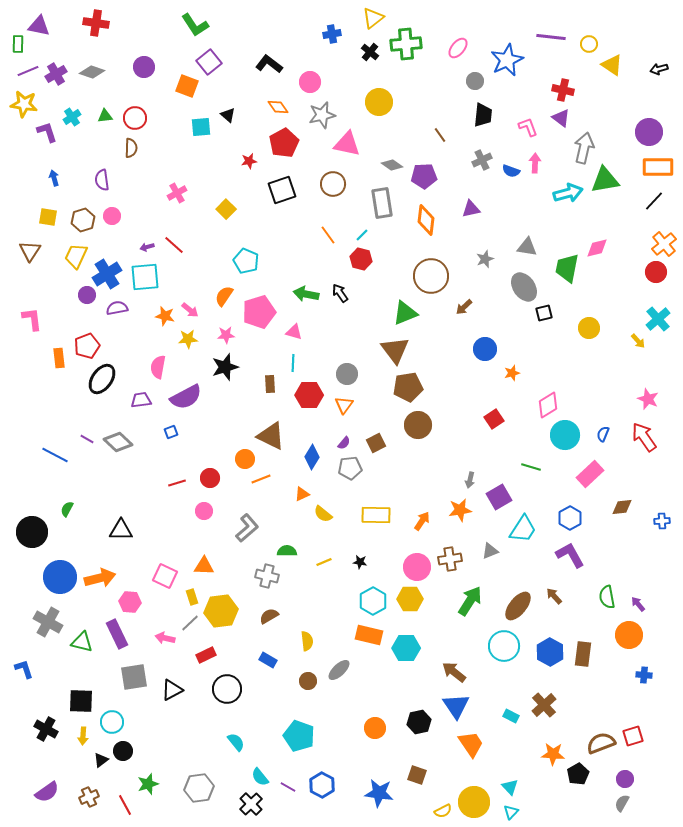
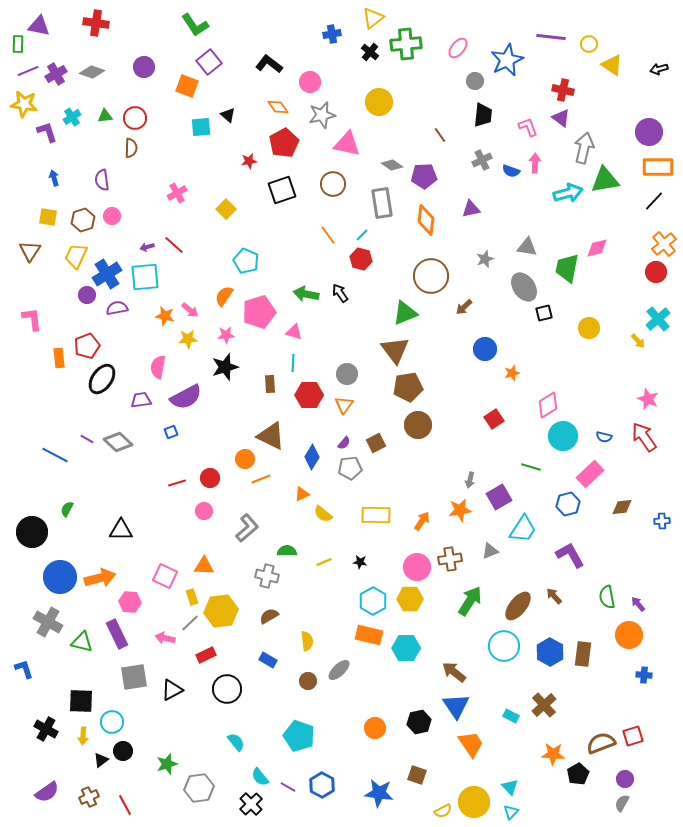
blue semicircle at (603, 434): moved 1 px right, 3 px down; rotated 98 degrees counterclockwise
cyan circle at (565, 435): moved 2 px left, 1 px down
blue hexagon at (570, 518): moved 2 px left, 14 px up; rotated 15 degrees clockwise
green star at (148, 784): moved 19 px right, 20 px up
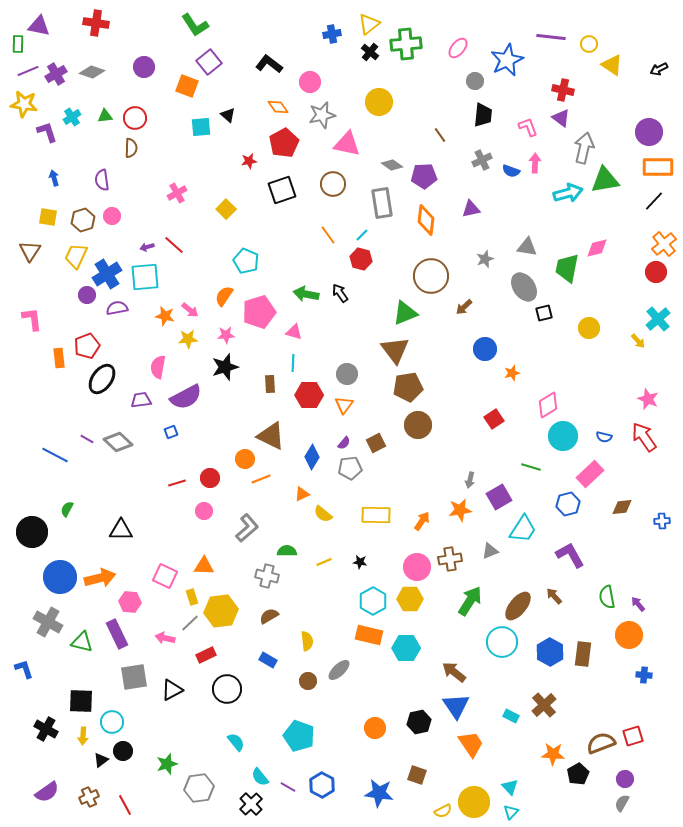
yellow triangle at (373, 18): moved 4 px left, 6 px down
black arrow at (659, 69): rotated 12 degrees counterclockwise
cyan circle at (504, 646): moved 2 px left, 4 px up
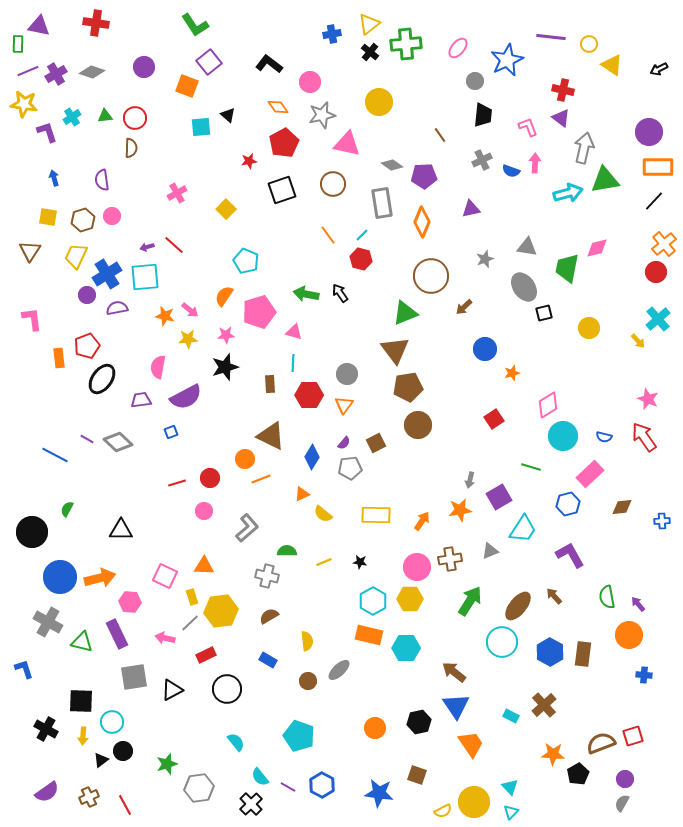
orange diamond at (426, 220): moved 4 px left, 2 px down; rotated 16 degrees clockwise
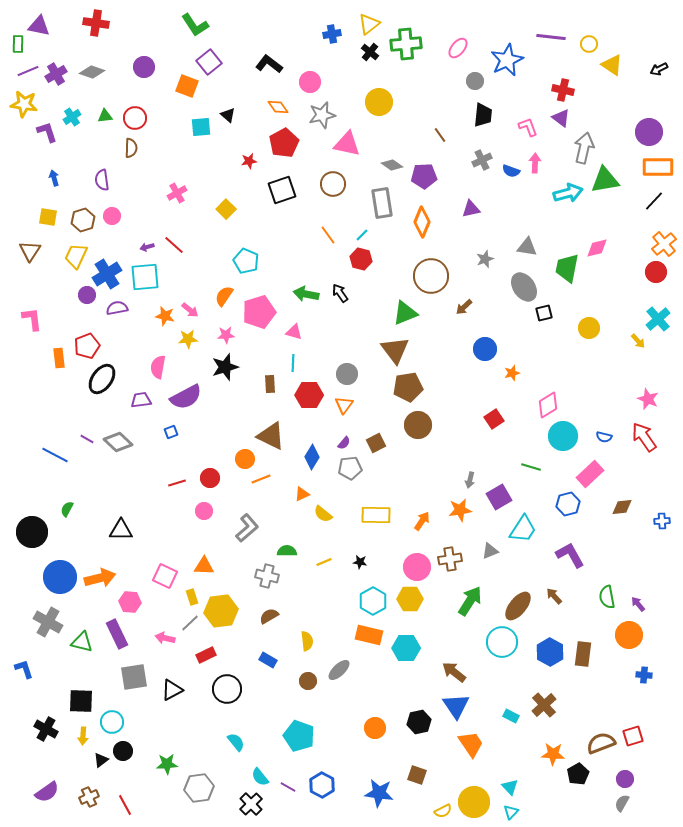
green star at (167, 764): rotated 15 degrees clockwise
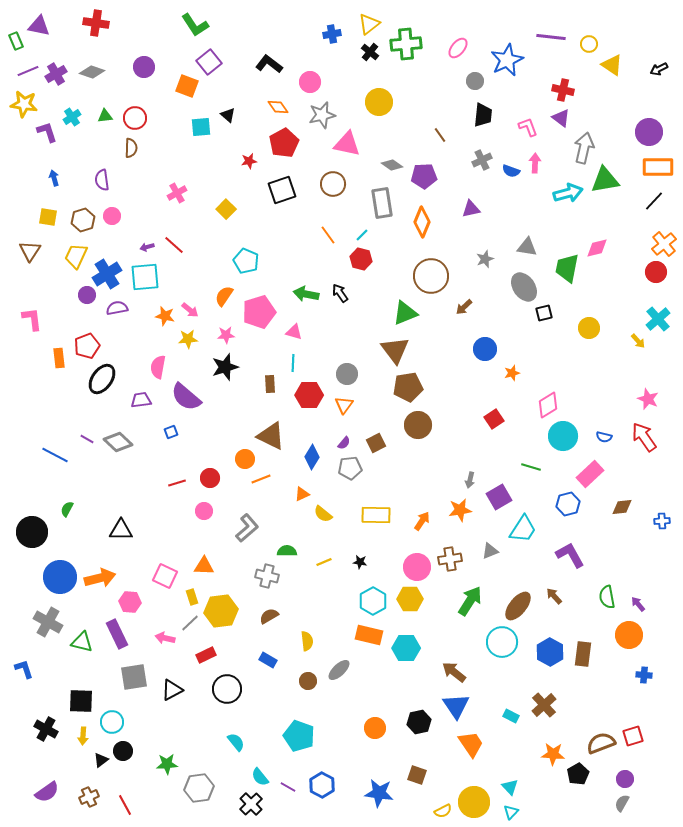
green rectangle at (18, 44): moved 2 px left, 3 px up; rotated 24 degrees counterclockwise
purple semicircle at (186, 397): rotated 68 degrees clockwise
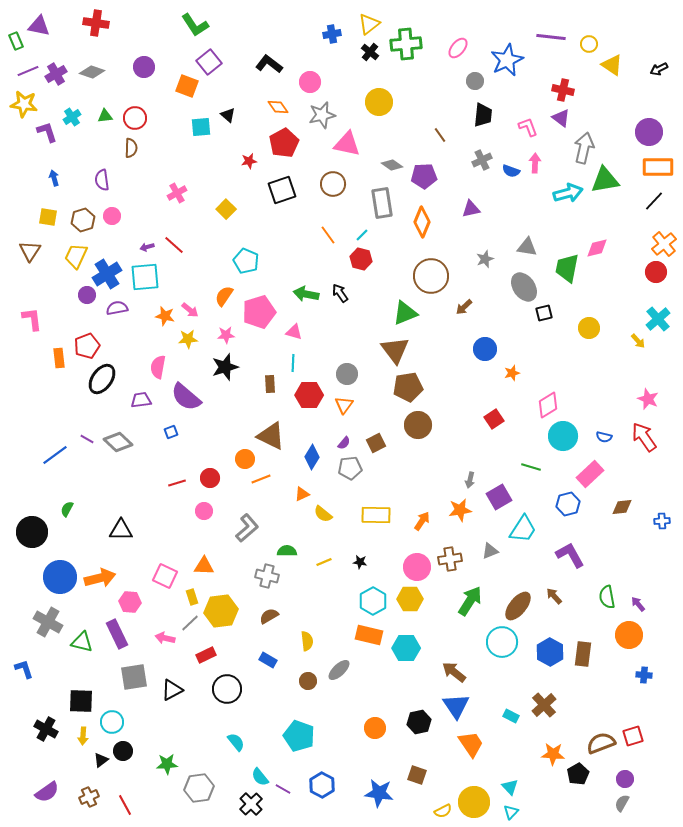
blue line at (55, 455): rotated 64 degrees counterclockwise
purple line at (288, 787): moved 5 px left, 2 px down
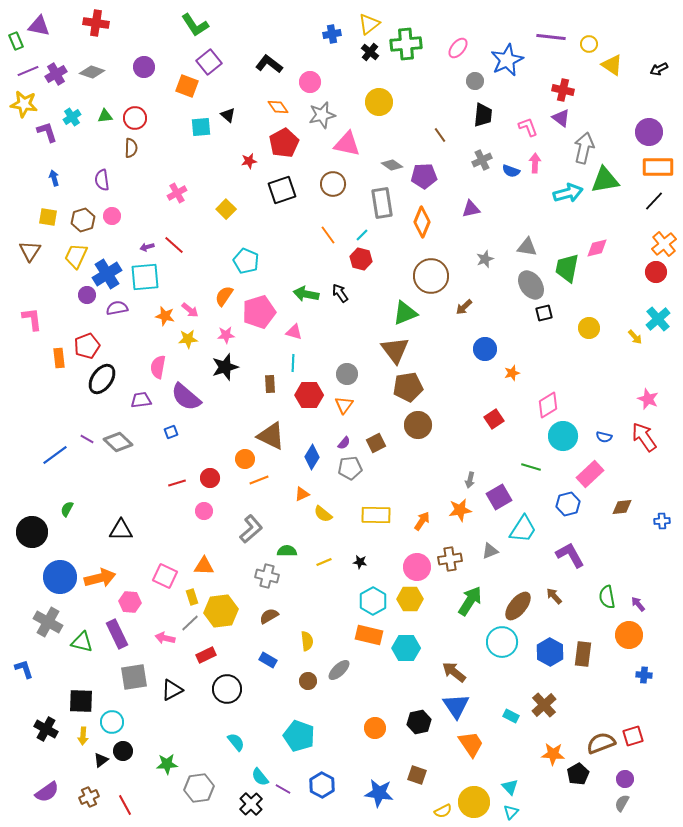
gray ellipse at (524, 287): moved 7 px right, 2 px up
yellow arrow at (638, 341): moved 3 px left, 4 px up
orange line at (261, 479): moved 2 px left, 1 px down
gray L-shape at (247, 528): moved 4 px right, 1 px down
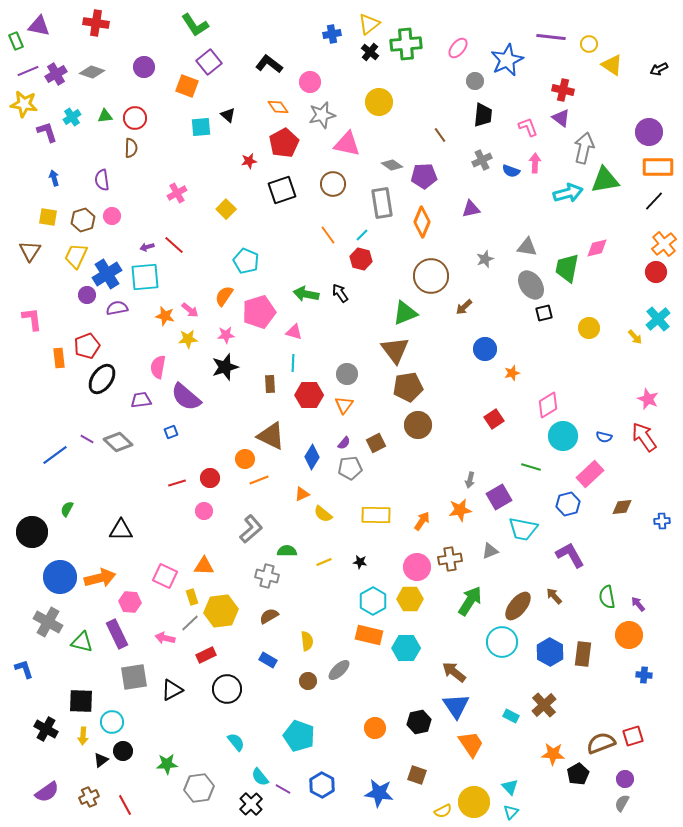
cyan trapezoid at (523, 529): rotated 68 degrees clockwise
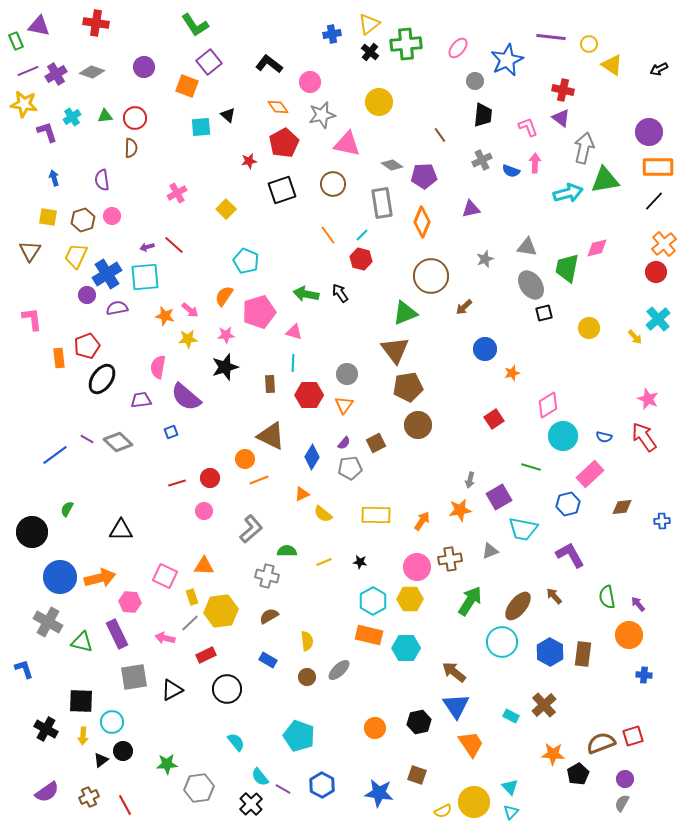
brown circle at (308, 681): moved 1 px left, 4 px up
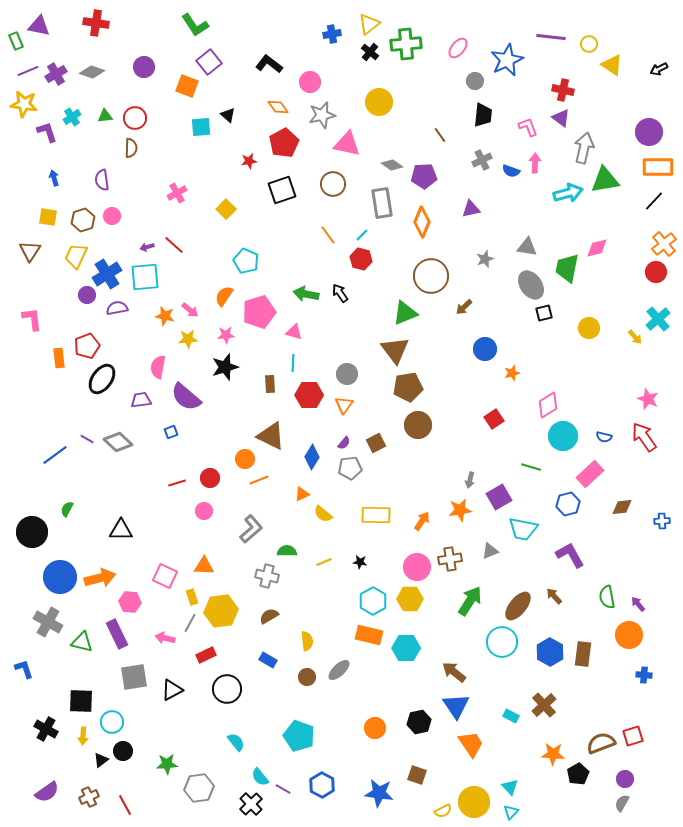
gray line at (190, 623): rotated 18 degrees counterclockwise
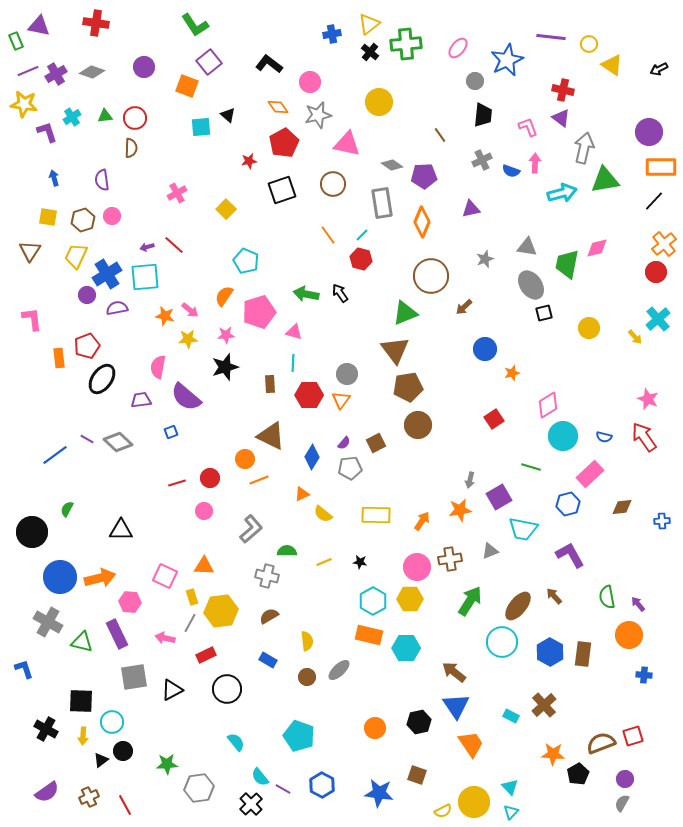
gray star at (322, 115): moved 4 px left
orange rectangle at (658, 167): moved 3 px right
cyan arrow at (568, 193): moved 6 px left
green trapezoid at (567, 268): moved 4 px up
orange triangle at (344, 405): moved 3 px left, 5 px up
